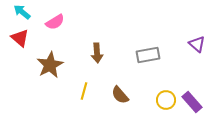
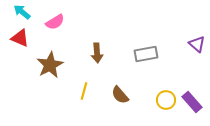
red triangle: rotated 18 degrees counterclockwise
gray rectangle: moved 2 px left, 1 px up
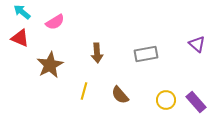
purple rectangle: moved 4 px right
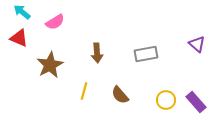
red triangle: moved 1 px left
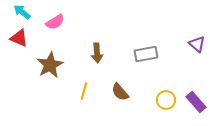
brown semicircle: moved 3 px up
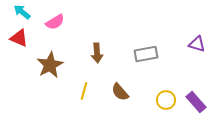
purple triangle: rotated 24 degrees counterclockwise
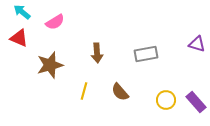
brown star: rotated 12 degrees clockwise
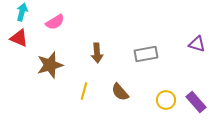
cyan arrow: rotated 66 degrees clockwise
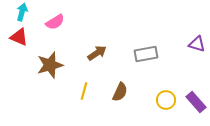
red triangle: moved 1 px up
brown arrow: rotated 120 degrees counterclockwise
brown semicircle: rotated 114 degrees counterclockwise
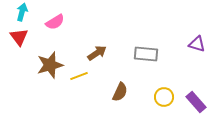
red triangle: rotated 30 degrees clockwise
gray rectangle: rotated 15 degrees clockwise
yellow line: moved 5 px left, 15 px up; rotated 54 degrees clockwise
yellow circle: moved 2 px left, 3 px up
